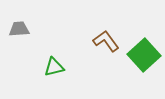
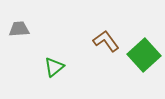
green triangle: rotated 25 degrees counterclockwise
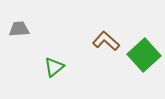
brown L-shape: rotated 12 degrees counterclockwise
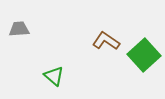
brown L-shape: rotated 8 degrees counterclockwise
green triangle: moved 9 px down; rotated 40 degrees counterclockwise
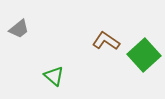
gray trapezoid: rotated 145 degrees clockwise
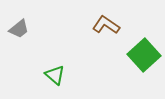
brown L-shape: moved 16 px up
green triangle: moved 1 px right, 1 px up
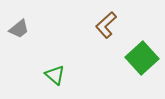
brown L-shape: rotated 76 degrees counterclockwise
green square: moved 2 px left, 3 px down
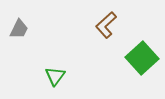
gray trapezoid: rotated 25 degrees counterclockwise
green triangle: moved 1 px down; rotated 25 degrees clockwise
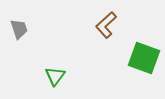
gray trapezoid: rotated 45 degrees counterclockwise
green square: moved 2 px right; rotated 28 degrees counterclockwise
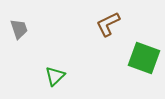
brown L-shape: moved 2 px right, 1 px up; rotated 16 degrees clockwise
green triangle: rotated 10 degrees clockwise
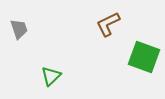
green square: moved 1 px up
green triangle: moved 4 px left
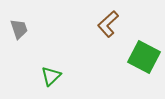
brown L-shape: rotated 16 degrees counterclockwise
green square: rotated 8 degrees clockwise
